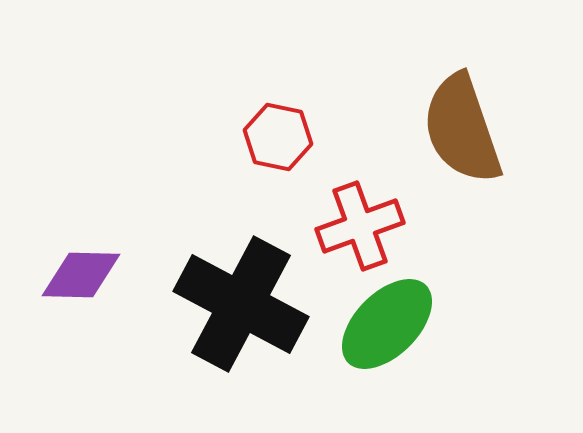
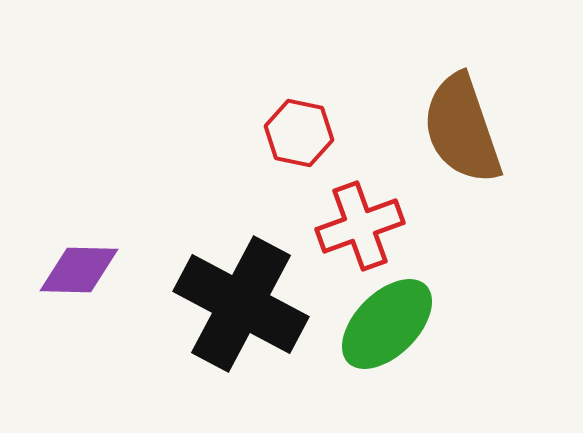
red hexagon: moved 21 px right, 4 px up
purple diamond: moved 2 px left, 5 px up
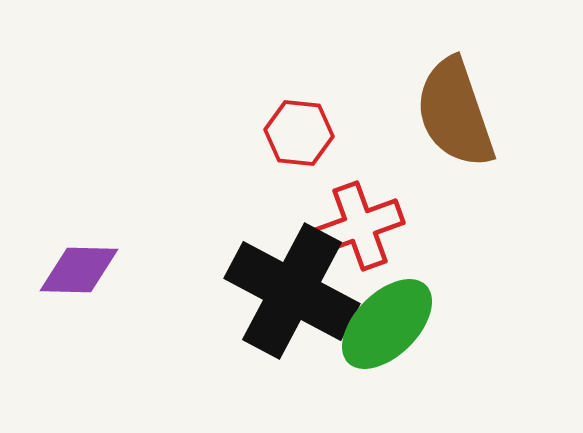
brown semicircle: moved 7 px left, 16 px up
red hexagon: rotated 6 degrees counterclockwise
black cross: moved 51 px right, 13 px up
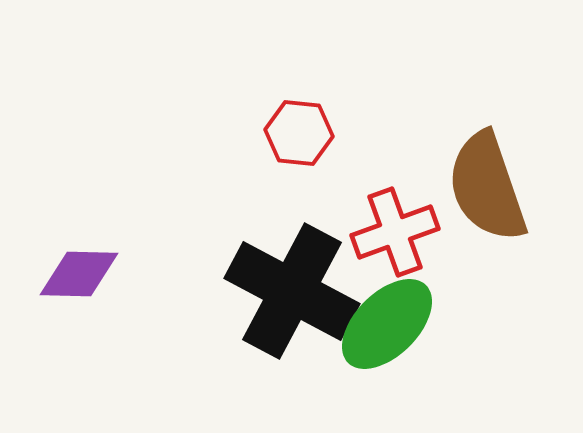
brown semicircle: moved 32 px right, 74 px down
red cross: moved 35 px right, 6 px down
purple diamond: moved 4 px down
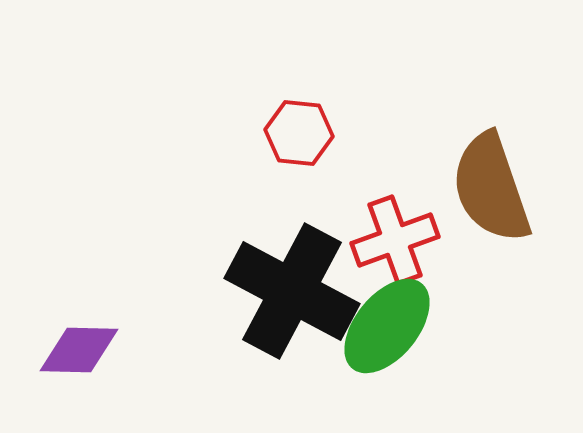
brown semicircle: moved 4 px right, 1 px down
red cross: moved 8 px down
purple diamond: moved 76 px down
green ellipse: moved 2 px down; rotated 6 degrees counterclockwise
